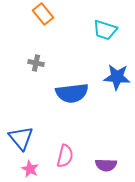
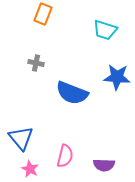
orange rectangle: rotated 60 degrees clockwise
blue semicircle: rotated 28 degrees clockwise
purple semicircle: moved 2 px left
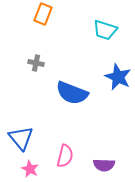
blue star: moved 1 px right; rotated 20 degrees clockwise
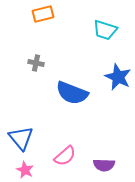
orange rectangle: rotated 55 degrees clockwise
pink semicircle: rotated 35 degrees clockwise
pink star: moved 5 px left, 1 px down
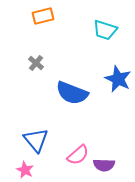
orange rectangle: moved 2 px down
gray cross: rotated 28 degrees clockwise
blue star: moved 2 px down
blue triangle: moved 15 px right, 2 px down
pink semicircle: moved 13 px right, 1 px up
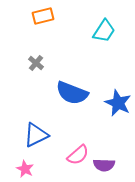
cyan trapezoid: moved 1 px left, 1 px down; rotated 75 degrees counterclockwise
blue star: moved 24 px down
blue triangle: moved 5 px up; rotated 44 degrees clockwise
pink star: moved 1 px up
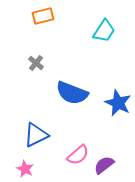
purple semicircle: rotated 140 degrees clockwise
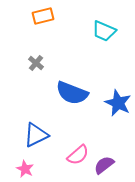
cyan trapezoid: rotated 80 degrees clockwise
